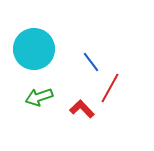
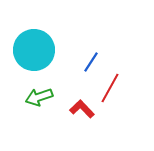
cyan circle: moved 1 px down
blue line: rotated 70 degrees clockwise
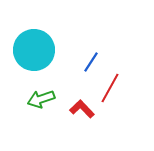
green arrow: moved 2 px right, 2 px down
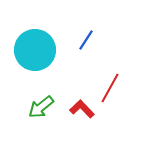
cyan circle: moved 1 px right
blue line: moved 5 px left, 22 px up
green arrow: moved 8 px down; rotated 20 degrees counterclockwise
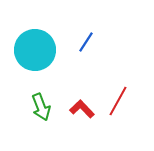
blue line: moved 2 px down
red line: moved 8 px right, 13 px down
green arrow: rotated 72 degrees counterclockwise
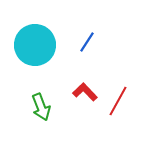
blue line: moved 1 px right
cyan circle: moved 5 px up
red L-shape: moved 3 px right, 17 px up
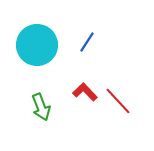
cyan circle: moved 2 px right
red line: rotated 72 degrees counterclockwise
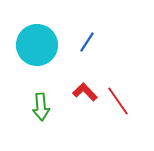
red line: rotated 8 degrees clockwise
green arrow: rotated 16 degrees clockwise
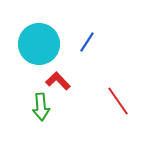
cyan circle: moved 2 px right, 1 px up
red L-shape: moved 27 px left, 11 px up
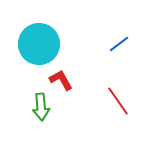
blue line: moved 32 px right, 2 px down; rotated 20 degrees clockwise
red L-shape: moved 3 px right, 1 px up; rotated 15 degrees clockwise
